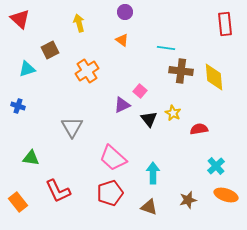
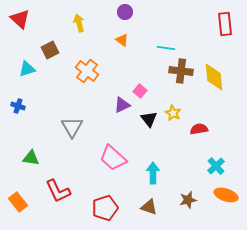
orange cross: rotated 20 degrees counterclockwise
red pentagon: moved 5 px left, 15 px down
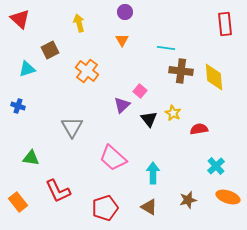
orange triangle: rotated 24 degrees clockwise
purple triangle: rotated 18 degrees counterclockwise
orange ellipse: moved 2 px right, 2 px down
brown triangle: rotated 12 degrees clockwise
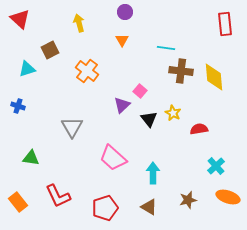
red L-shape: moved 5 px down
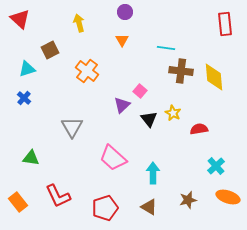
blue cross: moved 6 px right, 8 px up; rotated 24 degrees clockwise
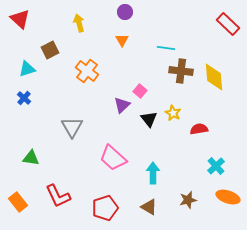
red rectangle: moved 3 px right; rotated 40 degrees counterclockwise
